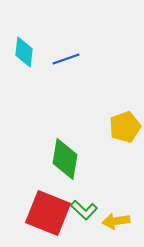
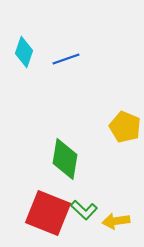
cyan diamond: rotated 12 degrees clockwise
yellow pentagon: rotated 28 degrees counterclockwise
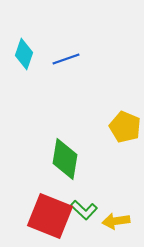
cyan diamond: moved 2 px down
red square: moved 2 px right, 3 px down
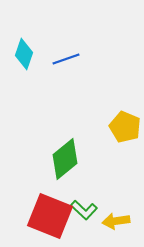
green diamond: rotated 42 degrees clockwise
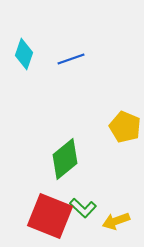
blue line: moved 5 px right
green L-shape: moved 1 px left, 2 px up
yellow arrow: rotated 12 degrees counterclockwise
